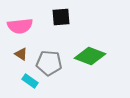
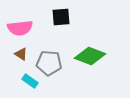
pink semicircle: moved 2 px down
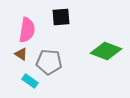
pink semicircle: moved 7 px right, 2 px down; rotated 75 degrees counterclockwise
green diamond: moved 16 px right, 5 px up
gray pentagon: moved 1 px up
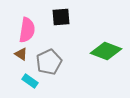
gray pentagon: rotated 30 degrees counterclockwise
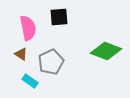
black square: moved 2 px left
pink semicircle: moved 1 px right, 2 px up; rotated 20 degrees counterclockwise
gray pentagon: moved 2 px right
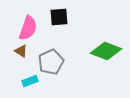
pink semicircle: rotated 30 degrees clockwise
brown triangle: moved 3 px up
cyan rectangle: rotated 56 degrees counterclockwise
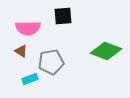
black square: moved 4 px right, 1 px up
pink semicircle: rotated 70 degrees clockwise
gray pentagon: rotated 15 degrees clockwise
cyan rectangle: moved 2 px up
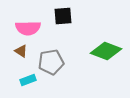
cyan rectangle: moved 2 px left, 1 px down
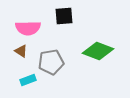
black square: moved 1 px right
green diamond: moved 8 px left
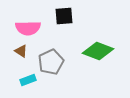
gray pentagon: rotated 15 degrees counterclockwise
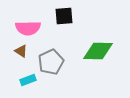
green diamond: rotated 20 degrees counterclockwise
